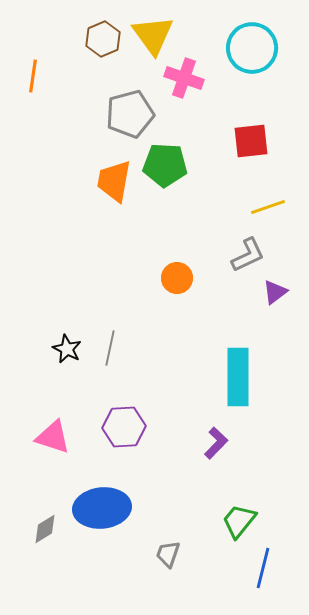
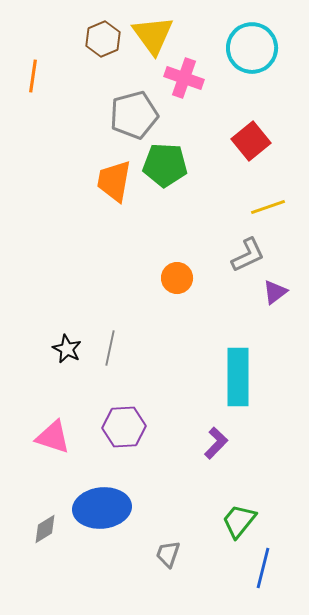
gray pentagon: moved 4 px right, 1 px down
red square: rotated 33 degrees counterclockwise
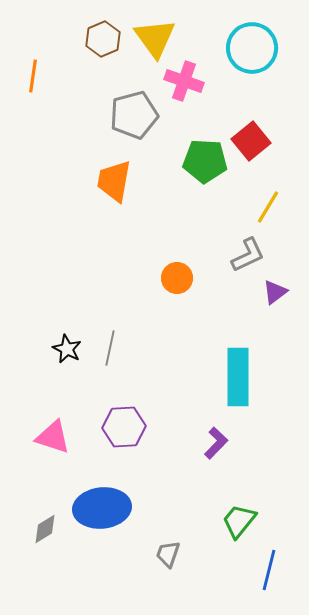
yellow triangle: moved 2 px right, 3 px down
pink cross: moved 3 px down
green pentagon: moved 40 px right, 4 px up
yellow line: rotated 40 degrees counterclockwise
blue line: moved 6 px right, 2 px down
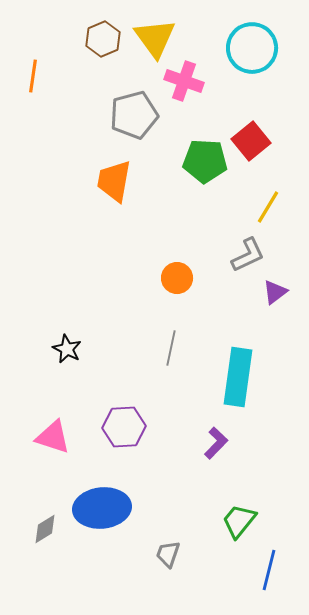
gray line: moved 61 px right
cyan rectangle: rotated 8 degrees clockwise
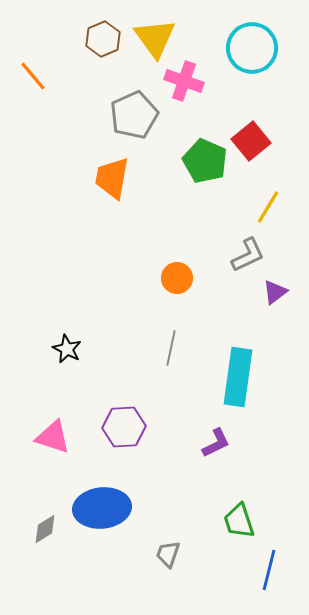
orange line: rotated 48 degrees counterclockwise
gray pentagon: rotated 9 degrees counterclockwise
green pentagon: rotated 21 degrees clockwise
orange trapezoid: moved 2 px left, 3 px up
purple L-shape: rotated 20 degrees clockwise
green trapezoid: rotated 57 degrees counterclockwise
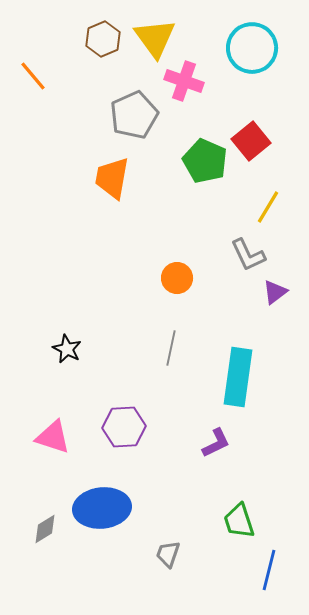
gray L-shape: rotated 90 degrees clockwise
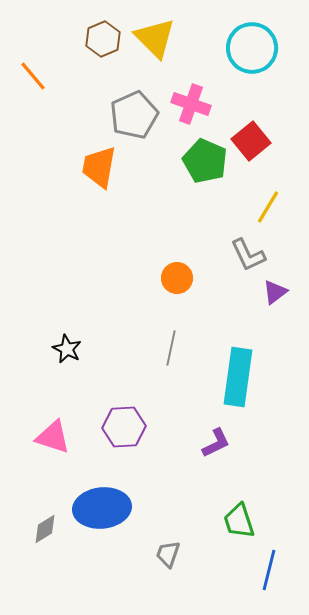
yellow triangle: rotated 9 degrees counterclockwise
pink cross: moved 7 px right, 23 px down
orange trapezoid: moved 13 px left, 11 px up
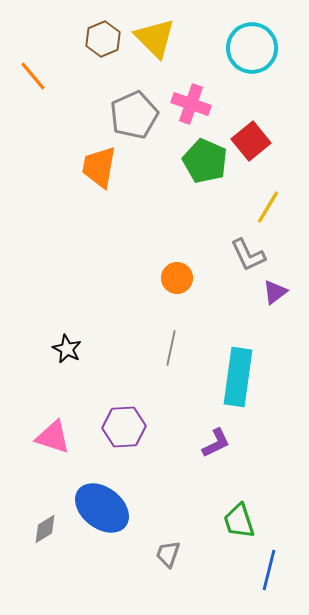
blue ellipse: rotated 44 degrees clockwise
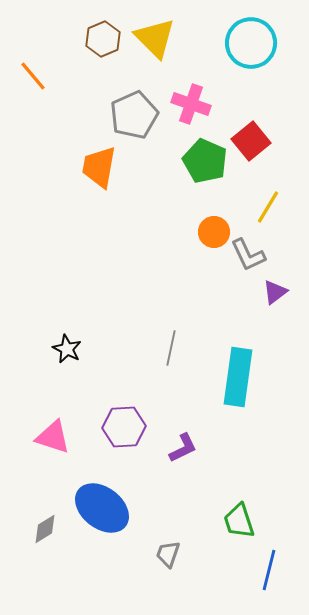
cyan circle: moved 1 px left, 5 px up
orange circle: moved 37 px right, 46 px up
purple L-shape: moved 33 px left, 5 px down
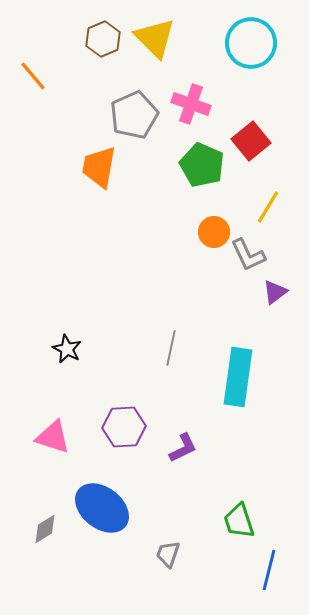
green pentagon: moved 3 px left, 4 px down
